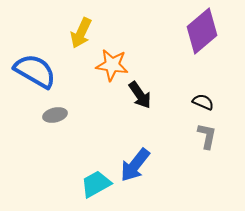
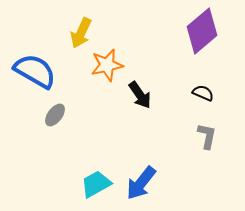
orange star: moved 5 px left; rotated 20 degrees counterclockwise
black semicircle: moved 9 px up
gray ellipse: rotated 40 degrees counterclockwise
blue arrow: moved 6 px right, 18 px down
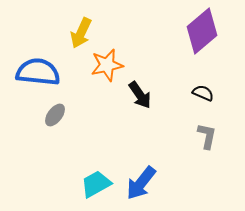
blue semicircle: moved 3 px right, 1 px down; rotated 24 degrees counterclockwise
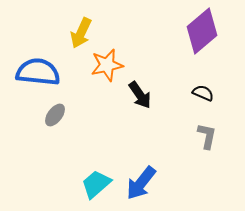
cyan trapezoid: rotated 12 degrees counterclockwise
